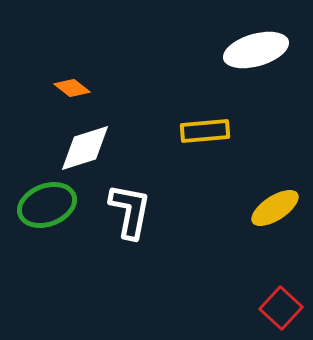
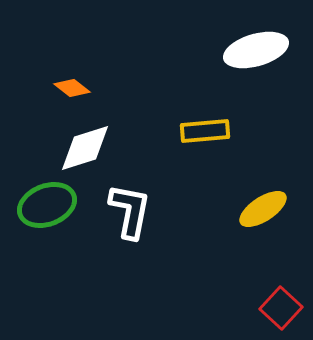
yellow ellipse: moved 12 px left, 1 px down
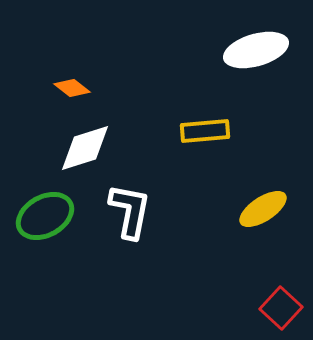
green ellipse: moved 2 px left, 11 px down; rotated 8 degrees counterclockwise
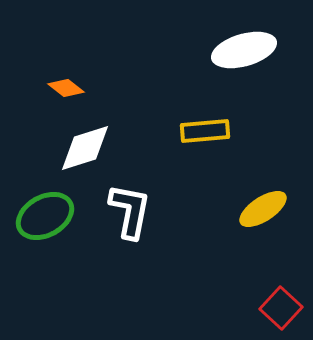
white ellipse: moved 12 px left
orange diamond: moved 6 px left
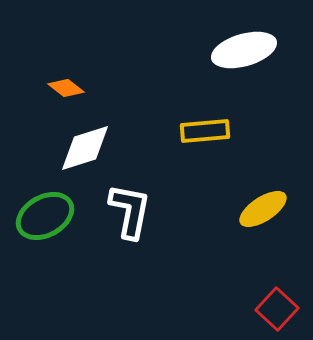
red square: moved 4 px left, 1 px down
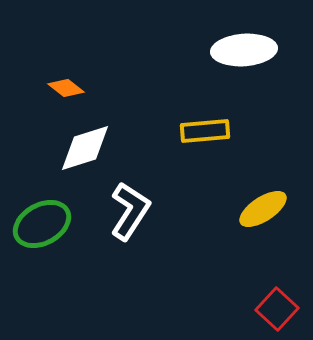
white ellipse: rotated 12 degrees clockwise
white L-shape: rotated 22 degrees clockwise
green ellipse: moved 3 px left, 8 px down
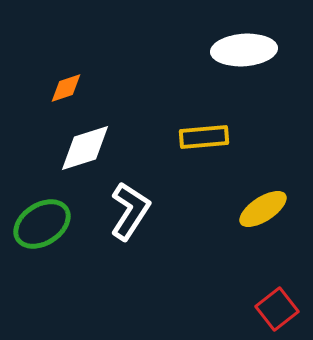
orange diamond: rotated 57 degrees counterclockwise
yellow rectangle: moved 1 px left, 6 px down
green ellipse: rotated 4 degrees counterclockwise
red square: rotated 9 degrees clockwise
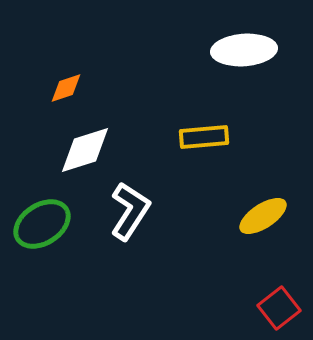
white diamond: moved 2 px down
yellow ellipse: moved 7 px down
red square: moved 2 px right, 1 px up
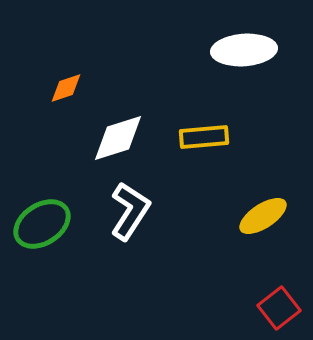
white diamond: moved 33 px right, 12 px up
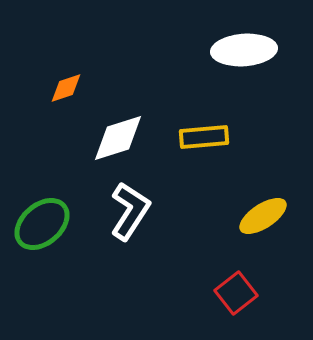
green ellipse: rotated 8 degrees counterclockwise
red square: moved 43 px left, 15 px up
